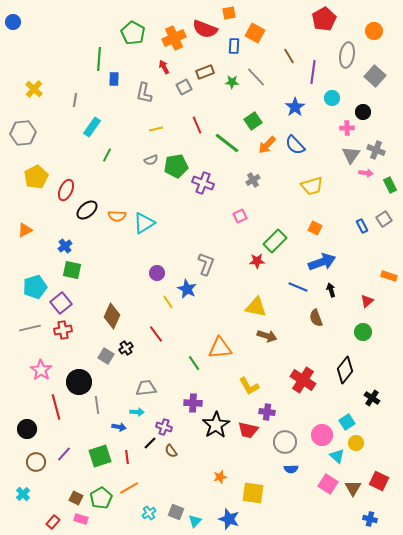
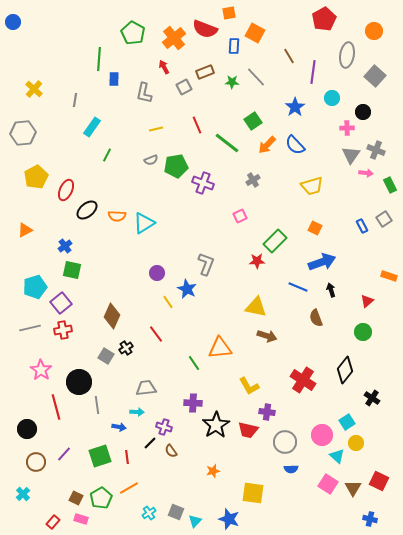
orange cross at (174, 38): rotated 15 degrees counterclockwise
orange star at (220, 477): moved 7 px left, 6 px up
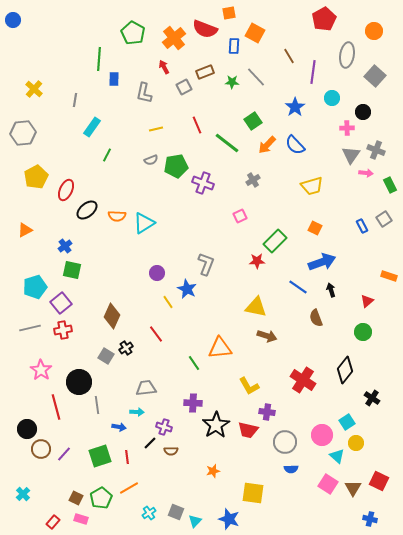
blue circle at (13, 22): moved 2 px up
blue line at (298, 287): rotated 12 degrees clockwise
brown semicircle at (171, 451): rotated 56 degrees counterclockwise
brown circle at (36, 462): moved 5 px right, 13 px up
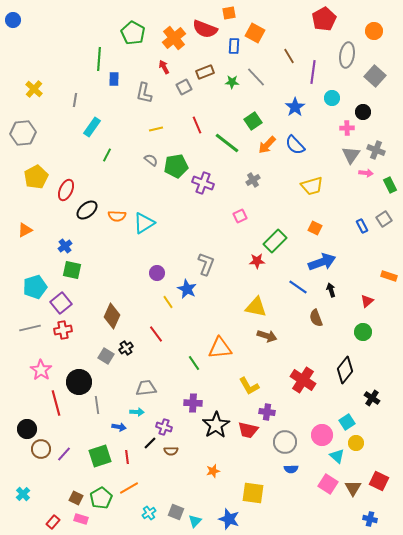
gray semicircle at (151, 160): rotated 120 degrees counterclockwise
red line at (56, 407): moved 4 px up
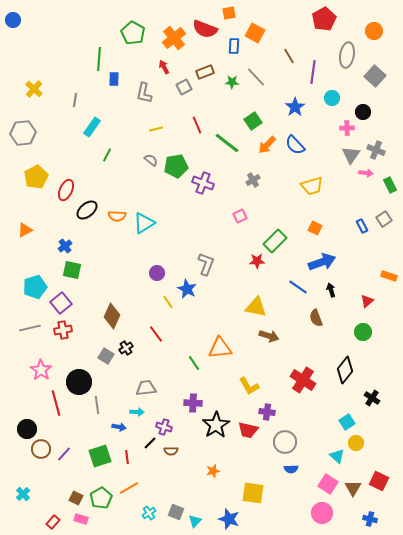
brown arrow at (267, 336): moved 2 px right
pink circle at (322, 435): moved 78 px down
